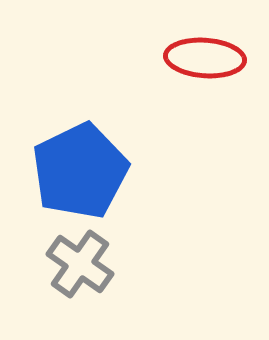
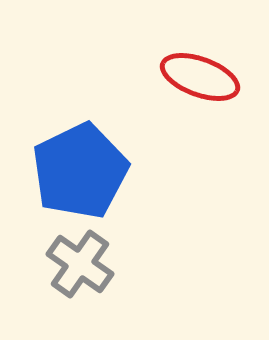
red ellipse: moved 5 px left, 19 px down; rotated 16 degrees clockwise
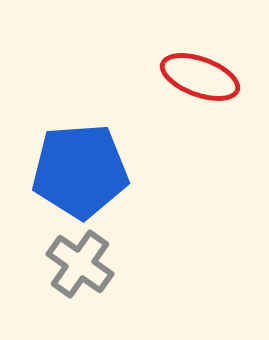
blue pentagon: rotated 22 degrees clockwise
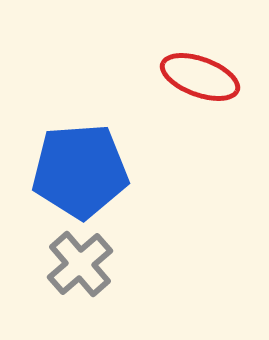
gray cross: rotated 14 degrees clockwise
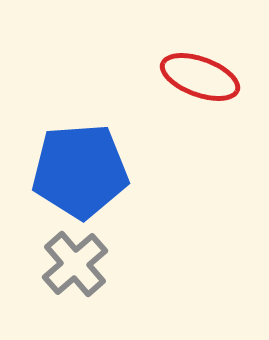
gray cross: moved 5 px left
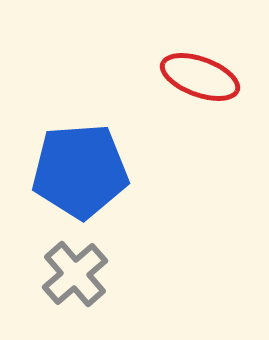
gray cross: moved 10 px down
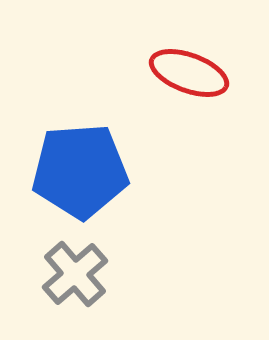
red ellipse: moved 11 px left, 4 px up
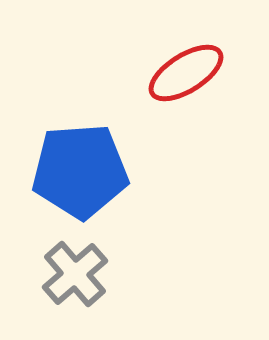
red ellipse: moved 3 px left; rotated 52 degrees counterclockwise
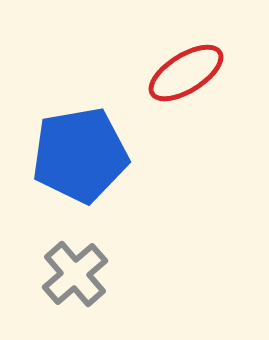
blue pentagon: moved 16 px up; rotated 6 degrees counterclockwise
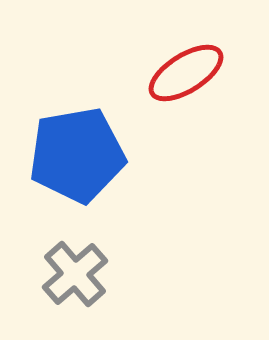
blue pentagon: moved 3 px left
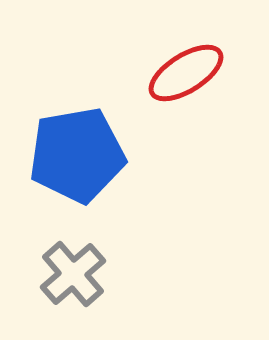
gray cross: moved 2 px left
